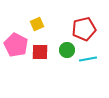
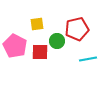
yellow square: rotated 16 degrees clockwise
red pentagon: moved 7 px left
pink pentagon: moved 1 px left, 1 px down
green circle: moved 10 px left, 9 px up
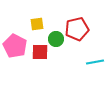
green circle: moved 1 px left, 2 px up
cyan line: moved 7 px right, 3 px down
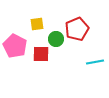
red pentagon: rotated 10 degrees counterclockwise
red square: moved 1 px right, 2 px down
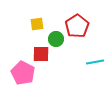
red pentagon: moved 3 px up; rotated 10 degrees counterclockwise
pink pentagon: moved 8 px right, 27 px down
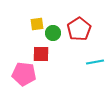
red pentagon: moved 2 px right, 3 px down
green circle: moved 3 px left, 6 px up
pink pentagon: moved 1 px right, 1 px down; rotated 20 degrees counterclockwise
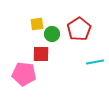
green circle: moved 1 px left, 1 px down
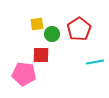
red square: moved 1 px down
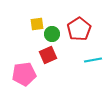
red square: moved 7 px right; rotated 24 degrees counterclockwise
cyan line: moved 2 px left, 2 px up
pink pentagon: rotated 15 degrees counterclockwise
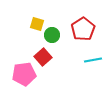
yellow square: rotated 24 degrees clockwise
red pentagon: moved 4 px right
green circle: moved 1 px down
red square: moved 5 px left, 2 px down; rotated 18 degrees counterclockwise
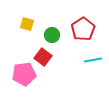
yellow square: moved 10 px left
red square: rotated 12 degrees counterclockwise
